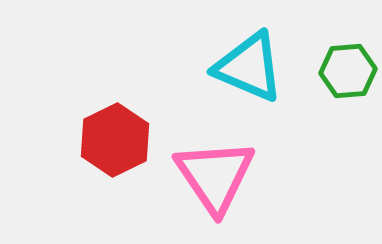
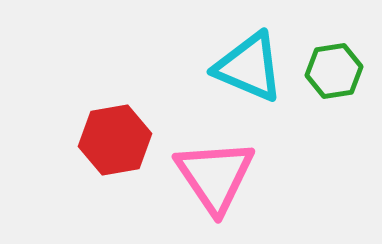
green hexagon: moved 14 px left; rotated 4 degrees counterclockwise
red hexagon: rotated 16 degrees clockwise
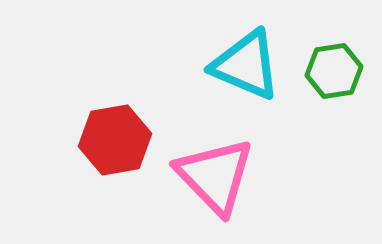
cyan triangle: moved 3 px left, 2 px up
pink triangle: rotated 10 degrees counterclockwise
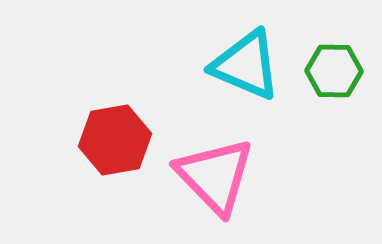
green hexagon: rotated 10 degrees clockwise
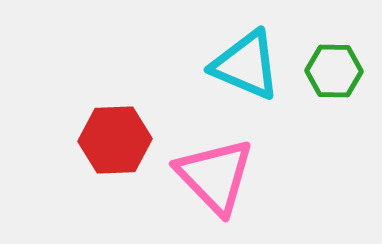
red hexagon: rotated 8 degrees clockwise
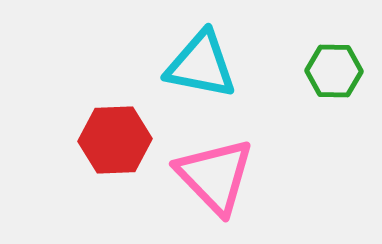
cyan triangle: moved 45 px left; rotated 12 degrees counterclockwise
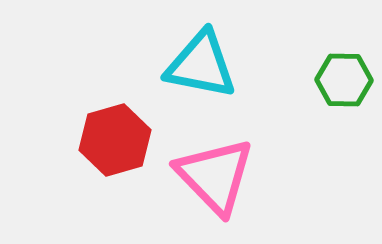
green hexagon: moved 10 px right, 9 px down
red hexagon: rotated 14 degrees counterclockwise
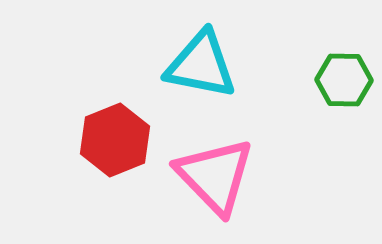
red hexagon: rotated 6 degrees counterclockwise
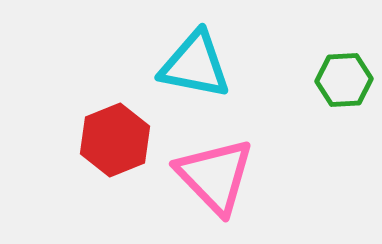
cyan triangle: moved 6 px left
green hexagon: rotated 4 degrees counterclockwise
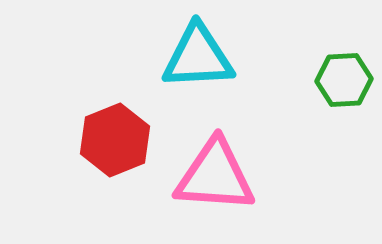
cyan triangle: moved 3 px right, 8 px up; rotated 14 degrees counterclockwise
pink triangle: rotated 42 degrees counterclockwise
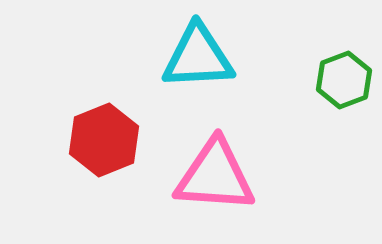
green hexagon: rotated 18 degrees counterclockwise
red hexagon: moved 11 px left
